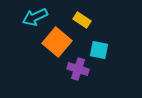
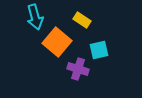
cyan arrow: rotated 80 degrees counterclockwise
cyan square: rotated 24 degrees counterclockwise
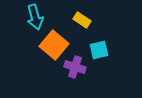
orange square: moved 3 px left, 3 px down
purple cross: moved 3 px left, 2 px up
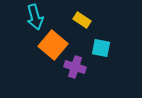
orange square: moved 1 px left
cyan square: moved 2 px right, 2 px up; rotated 24 degrees clockwise
